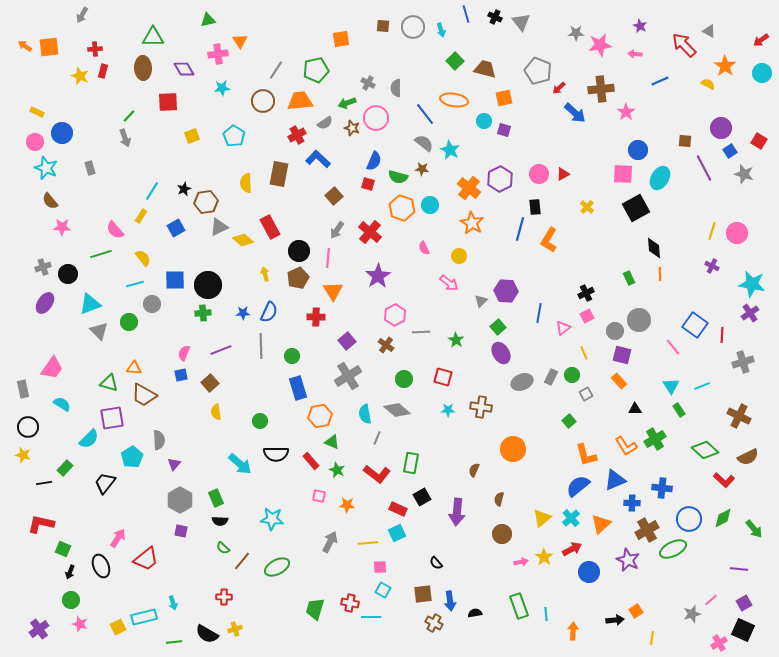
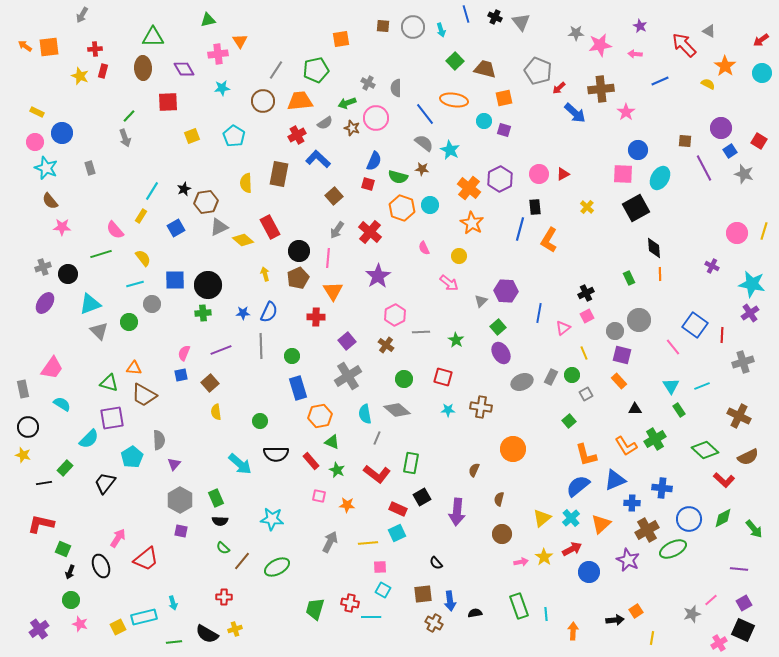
yellow line at (712, 231): moved 52 px right
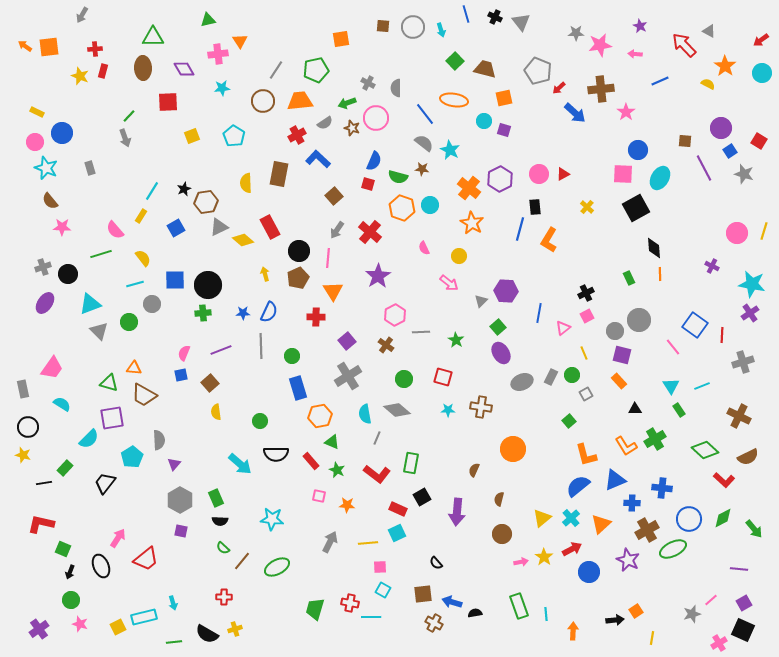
blue arrow at (450, 601): moved 2 px right, 1 px down; rotated 114 degrees clockwise
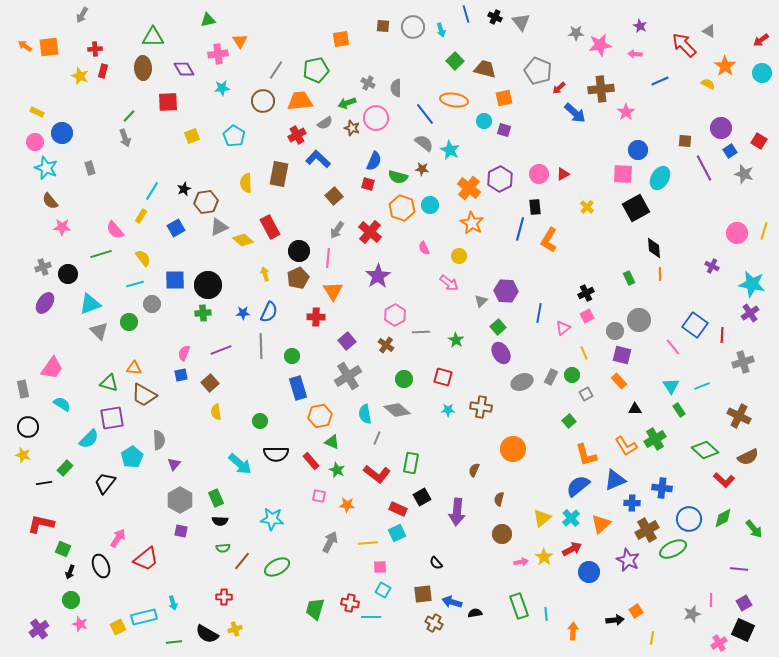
green semicircle at (223, 548): rotated 48 degrees counterclockwise
pink line at (711, 600): rotated 48 degrees counterclockwise
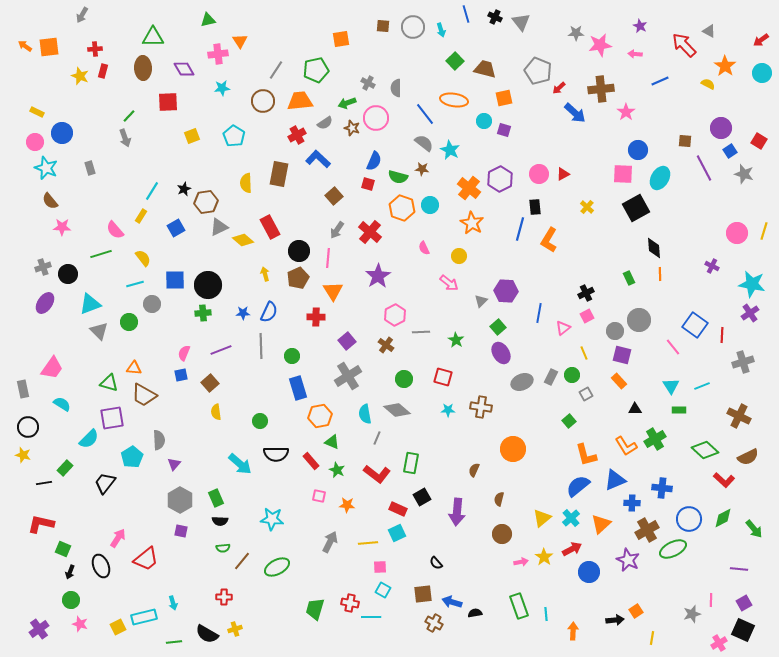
green rectangle at (679, 410): rotated 56 degrees counterclockwise
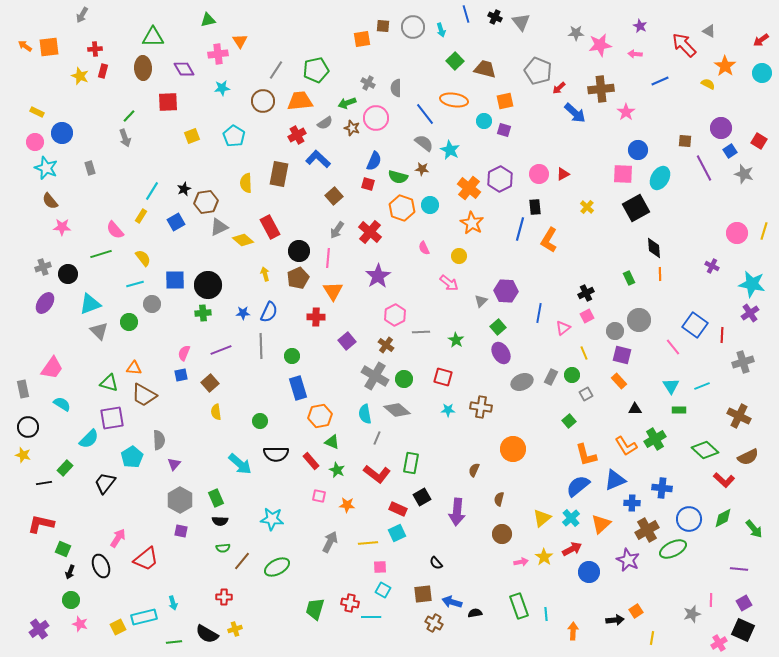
orange square at (341, 39): moved 21 px right
orange square at (504, 98): moved 1 px right, 3 px down
blue square at (176, 228): moved 6 px up
gray cross at (348, 376): moved 27 px right; rotated 28 degrees counterclockwise
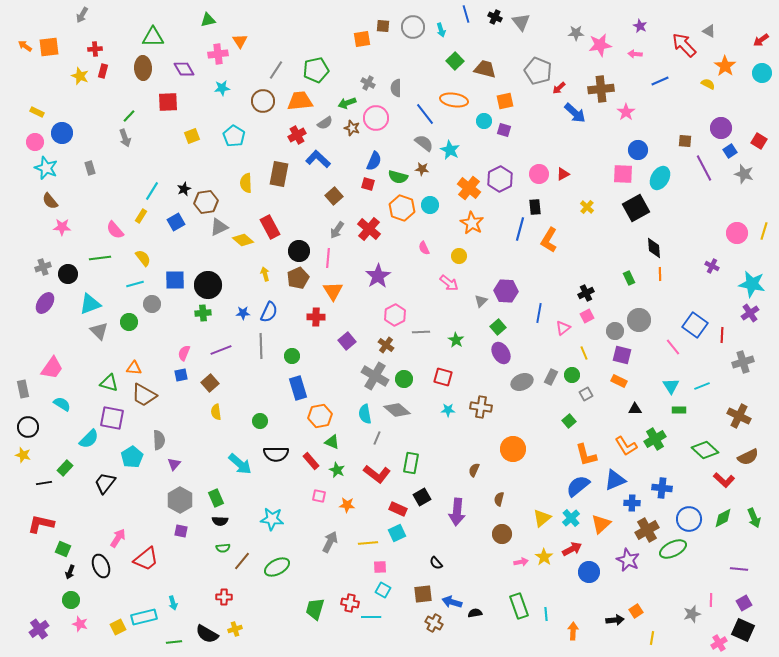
red cross at (370, 232): moved 1 px left, 3 px up
green line at (101, 254): moved 1 px left, 4 px down; rotated 10 degrees clockwise
orange rectangle at (619, 381): rotated 21 degrees counterclockwise
purple square at (112, 418): rotated 20 degrees clockwise
green arrow at (754, 529): moved 11 px up; rotated 18 degrees clockwise
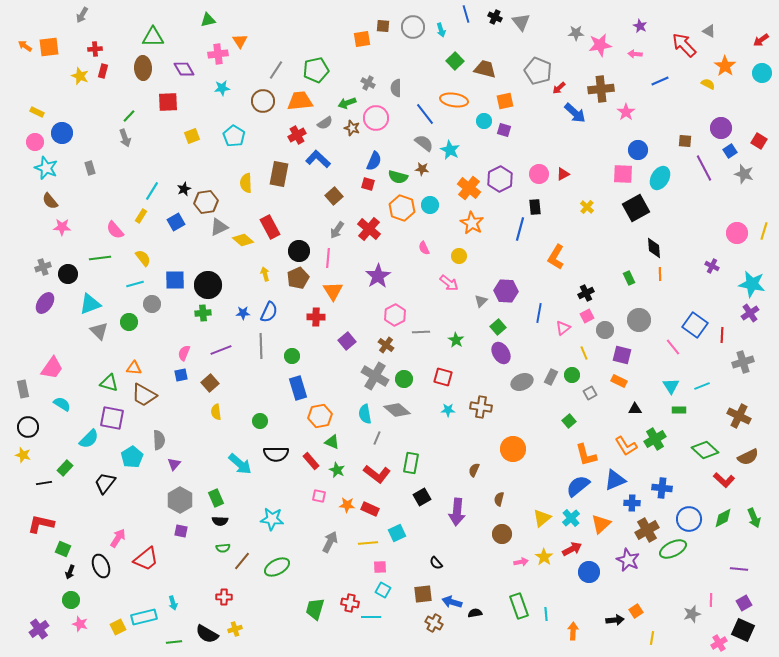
orange L-shape at (549, 240): moved 7 px right, 17 px down
gray circle at (615, 331): moved 10 px left, 1 px up
gray square at (586, 394): moved 4 px right, 1 px up
red rectangle at (398, 509): moved 28 px left
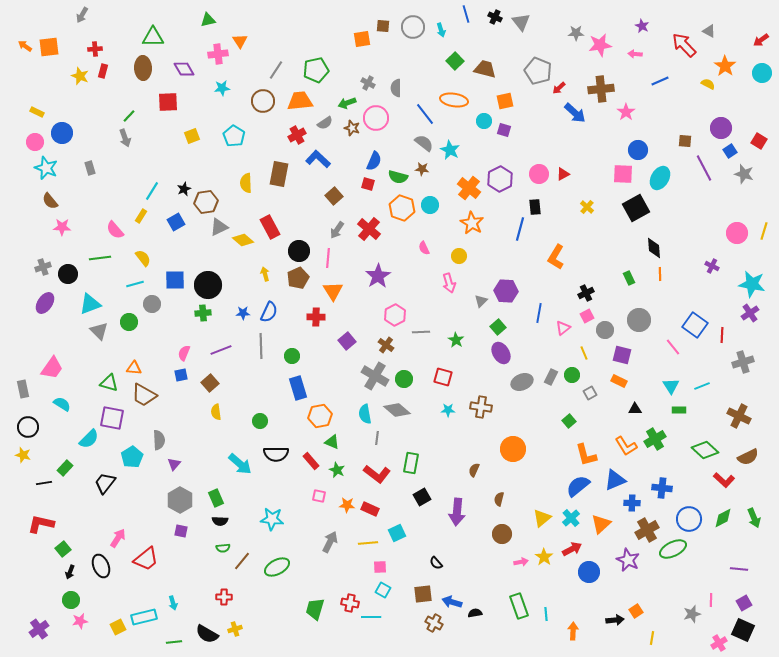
purple star at (640, 26): moved 2 px right
pink arrow at (449, 283): rotated 36 degrees clockwise
gray line at (377, 438): rotated 16 degrees counterclockwise
green square at (63, 549): rotated 28 degrees clockwise
pink star at (80, 624): moved 3 px up; rotated 28 degrees counterclockwise
